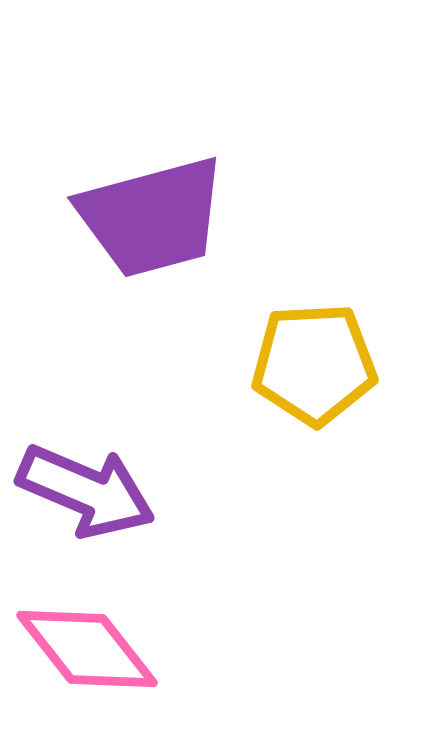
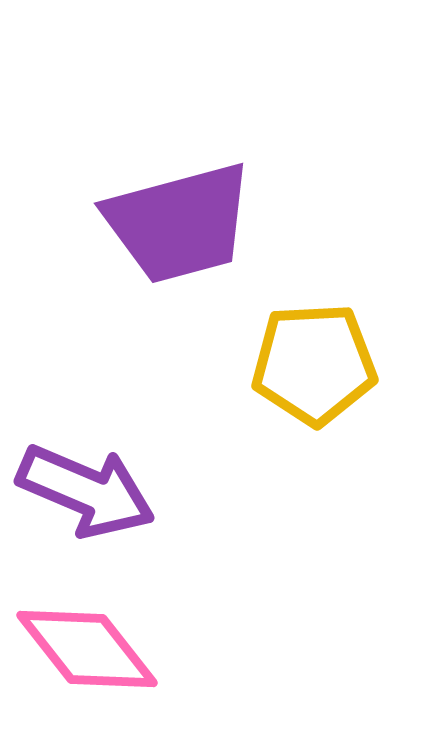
purple trapezoid: moved 27 px right, 6 px down
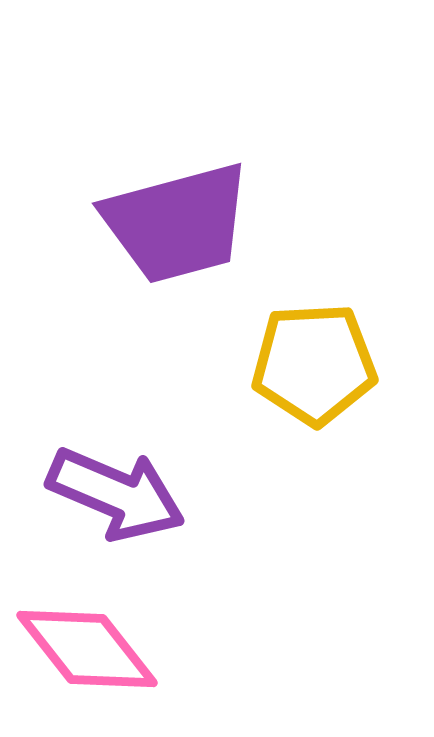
purple trapezoid: moved 2 px left
purple arrow: moved 30 px right, 3 px down
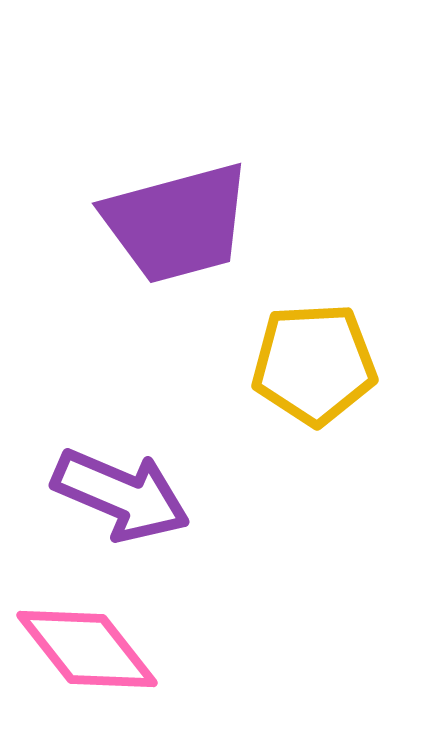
purple arrow: moved 5 px right, 1 px down
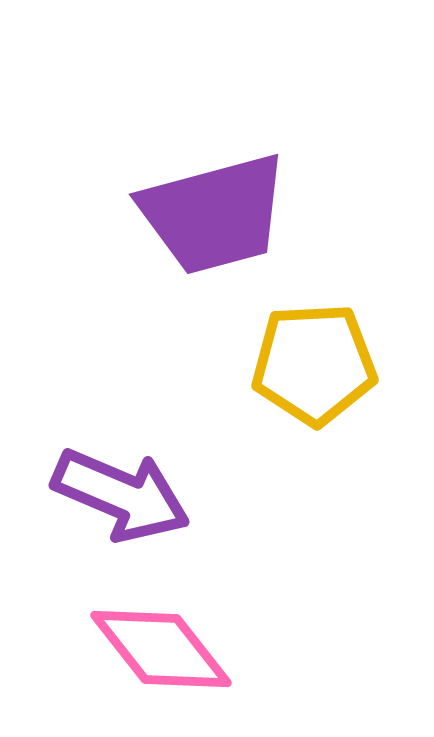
purple trapezoid: moved 37 px right, 9 px up
pink diamond: moved 74 px right
